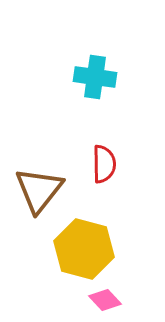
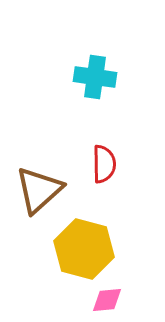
brown triangle: rotated 10 degrees clockwise
pink diamond: moved 2 px right; rotated 52 degrees counterclockwise
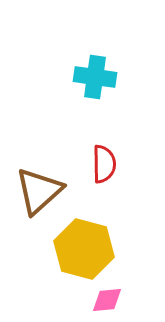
brown triangle: moved 1 px down
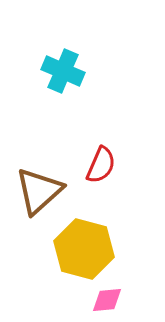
cyan cross: moved 32 px left, 6 px up; rotated 15 degrees clockwise
red semicircle: moved 3 px left, 1 px down; rotated 24 degrees clockwise
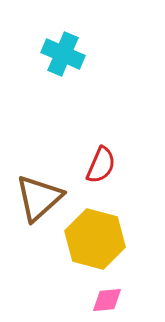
cyan cross: moved 17 px up
brown triangle: moved 7 px down
yellow hexagon: moved 11 px right, 10 px up
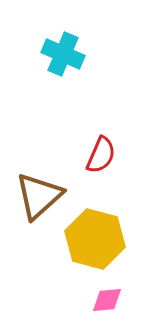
red semicircle: moved 10 px up
brown triangle: moved 2 px up
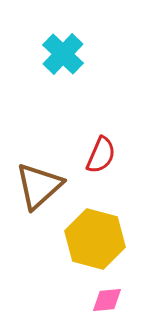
cyan cross: rotated 21 degrees clockwise
brown triangle: moved 10 px up
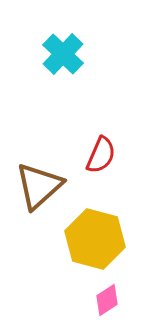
pink diamond: rotated 28 degrees counterclockwise
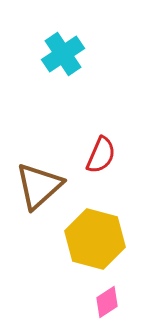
cyan cross: rotated 12 degrees clockwise
pink diamond: moved 2 px down
